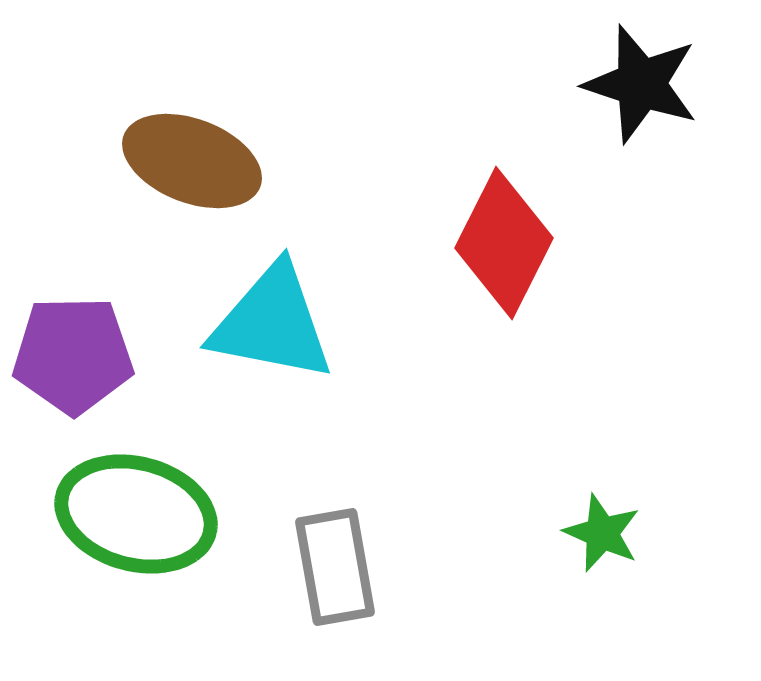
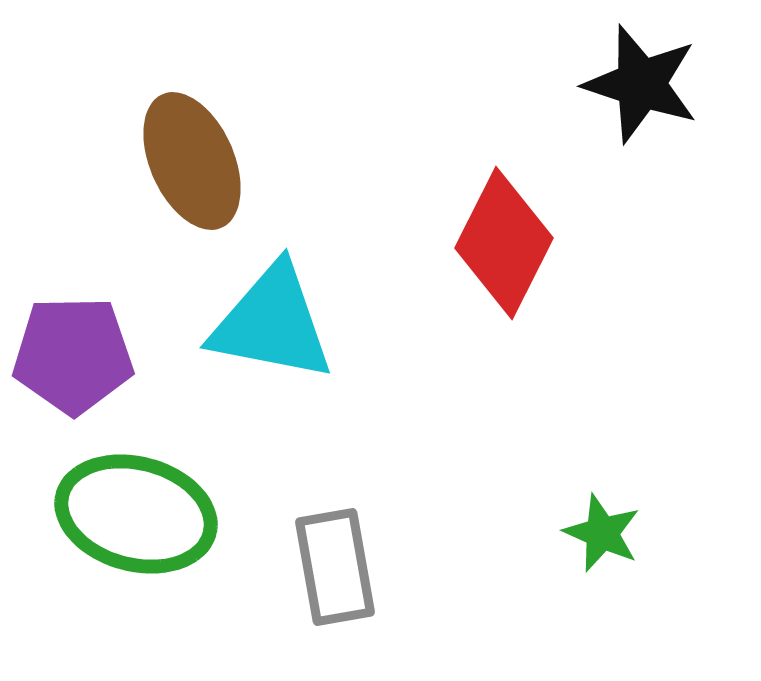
brown ellipse: rotated 45 degrees clockwise
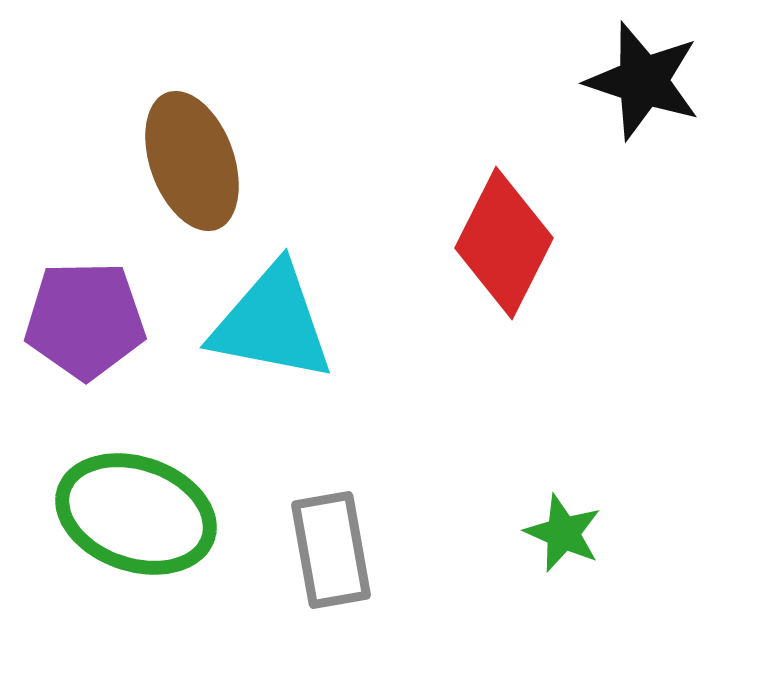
black star: moved 2 px right, 3 px up
brown ellipse: rotated 4 degrees clockwise
purple pentagon: moved 12 px right, 35 px up
green ellipse: rotated 4 degrees clockwise
green star: moved 39 px left
gray rectangle: moved 4 px left, 17 px up
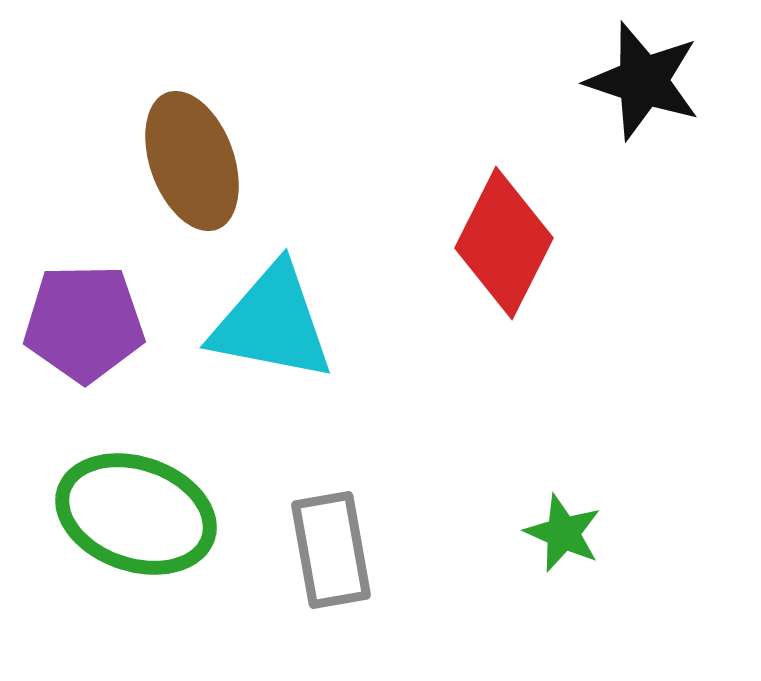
purple pentagon: moved 1 px left, 3 px down
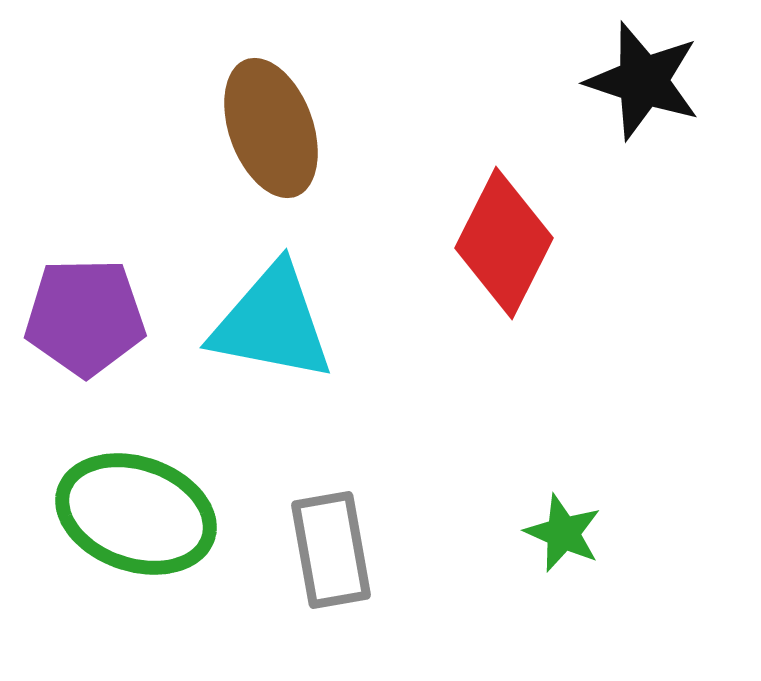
brown ellipse: moved 79 px right, 33 px up
purple pentagon: moved 1 px right, 6 px up
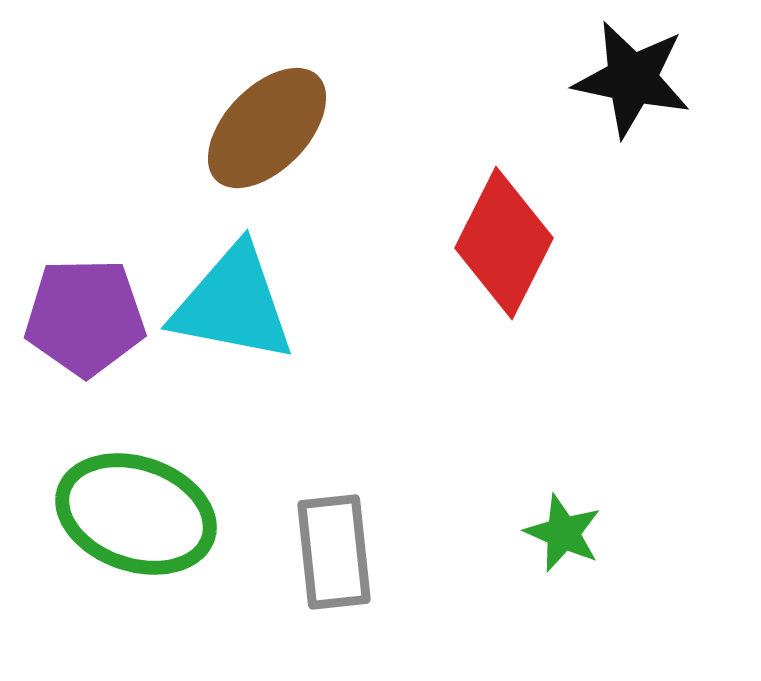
black star: moved 11 px left, 2 px up; rotated 6 degrees counterclockwise
brown ellipse: moved 4 px left; rotated 64 degrees clockwise
cyan triangle: moved 39 px left, 19 px up
gray rectangle: moved 3 px right, 2 px down; rotated 4 degrees clockwise
